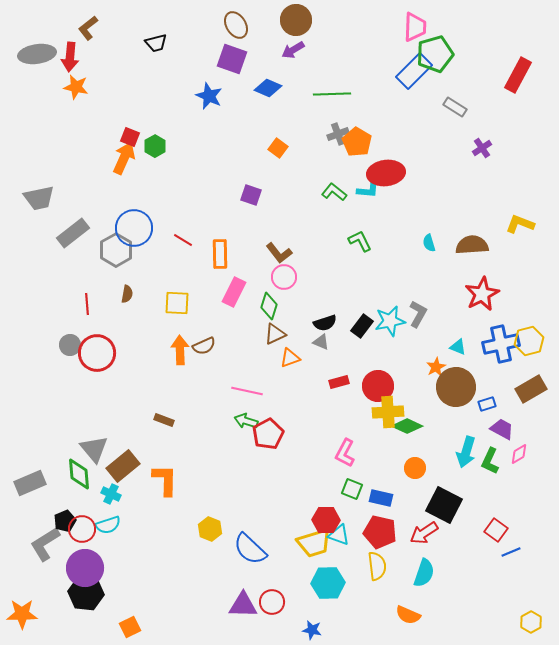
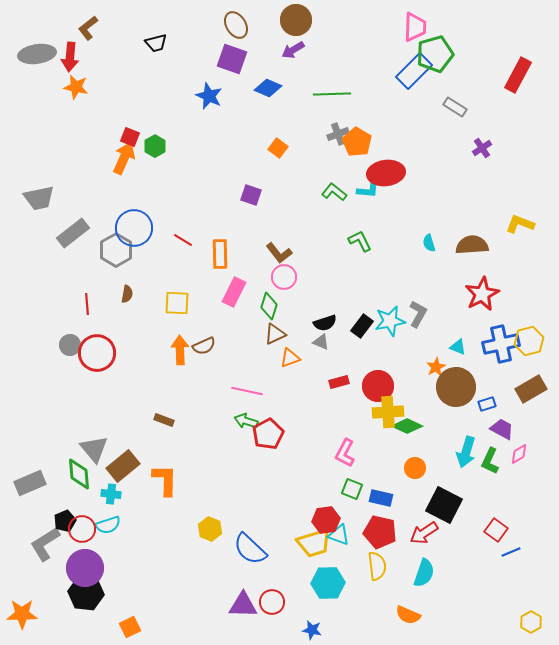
cyan cross at (111, 494): rotated 18 degrees counterclockwise
red hexagon at (326, 520): rotated 8 degrees counterclockwise
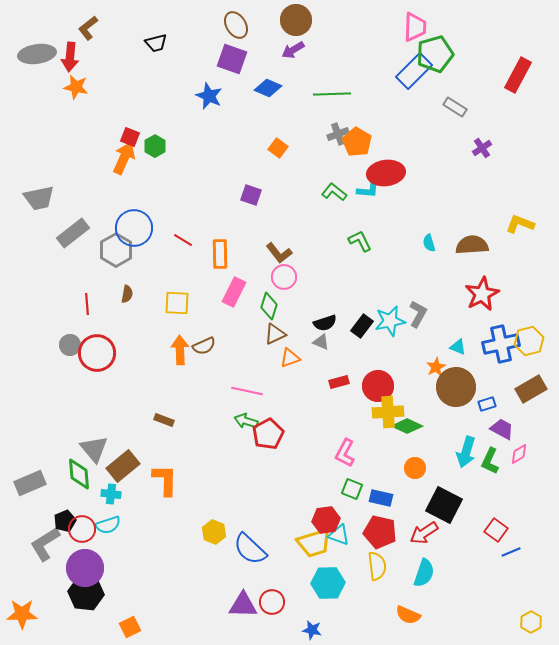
yellow hexagon at (210, 529): moved 4 px right, 3 px down
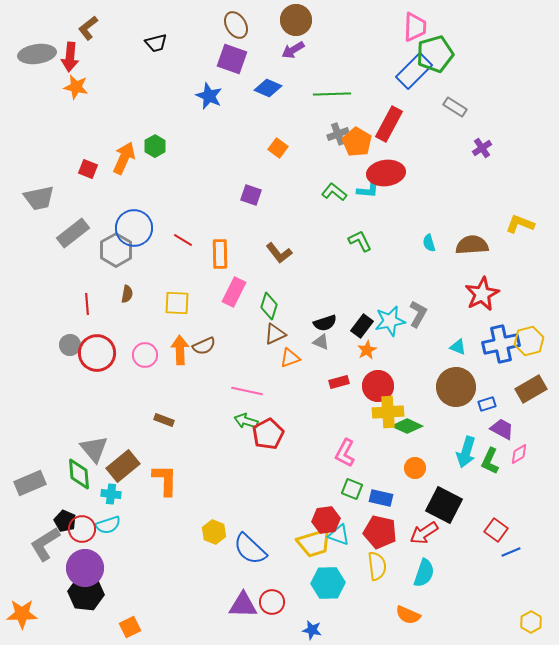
red rectangle at (518, 75): moved 129 px left, 49 px down
red square at (130, 137): moved 42 px left, 32 px down
pink circle at (284, 277): moved 139 px left, 78 px down
orange star at (436, 367): moved 69 px left, 17 px up
black pentagon at (65, 521): rotated 25 degrees counterclockwise
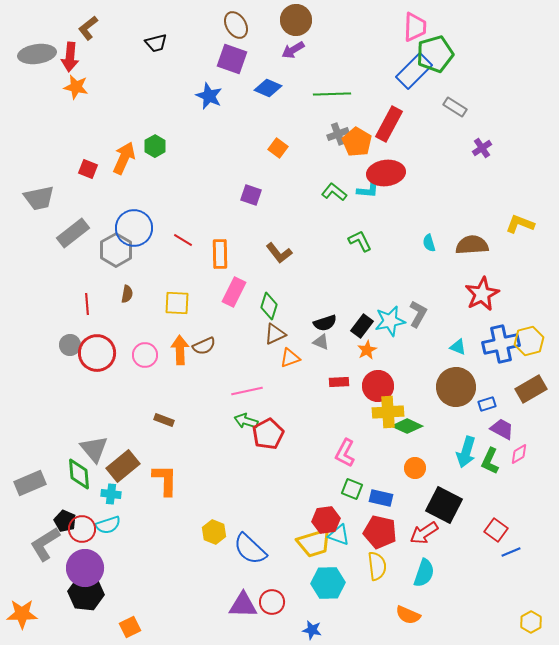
red rectangle at (339, 382): rotated 12 degrees clockwise
pink line at (247, 391): rotated 24 degrees counterclockwise
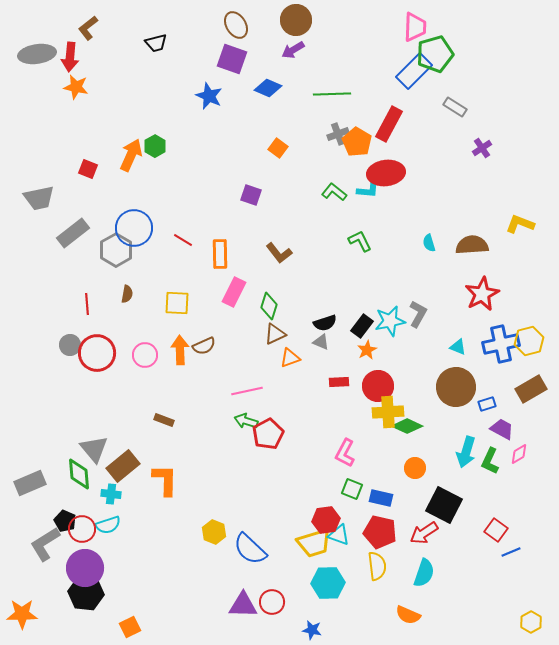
orange arrow at (124, 158): moved 7 px right, 3 px up
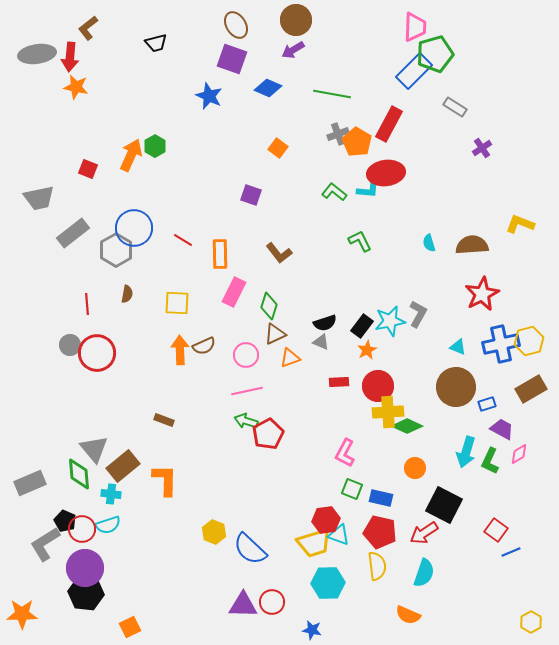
green line at (332, 94): rotated 12 degrees clockwise
pink circle at (145, 355): moved 101 px right
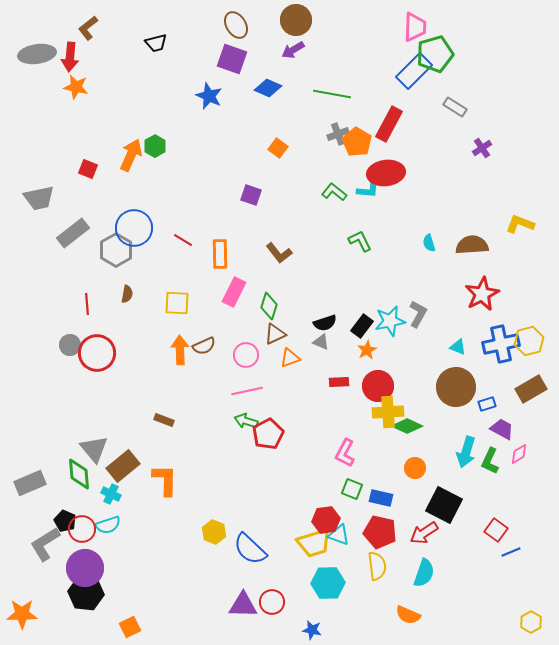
cyan cross at (111, 494): rotated 18 degrees clockwise
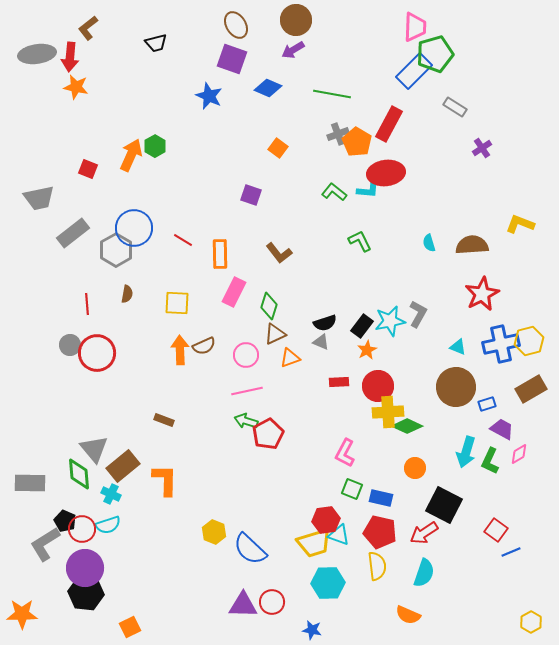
gray rectangle at (30, 483): rotated 24 degrees clockwise
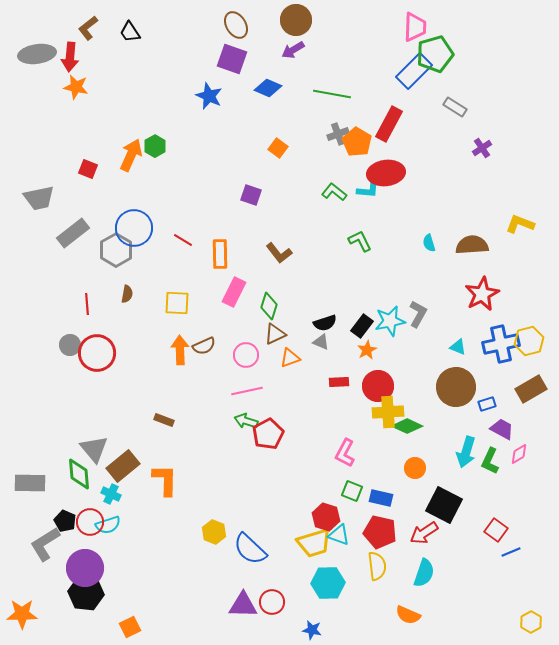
black trapezoid at (156, 43): moved 26 px left, 11 px up; rotated 70 degrees clockwise
green square at (352, 489): moved 2 px down
red hexagon at (326, 520): moved 3 px up; rotated 24 degrees clockwise
red circle at (82, 529): moved 8 px right, 7 px up
